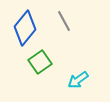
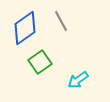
gray line: moved 3 px left
blue diamond: rotated 16 degrees clockwise
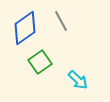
cyan arrow: rotated 100 degrees counterclockwise
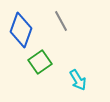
blue diamond: moved 4 px left, 2 px down; rotated 36 degrees counterclockwise
cyan arrow: rotated 15 degrees clockwise
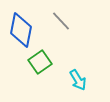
gray line: rotated 15 degrees counterclockwise
blue diamond: rotated 8 degrees counterclockwise
